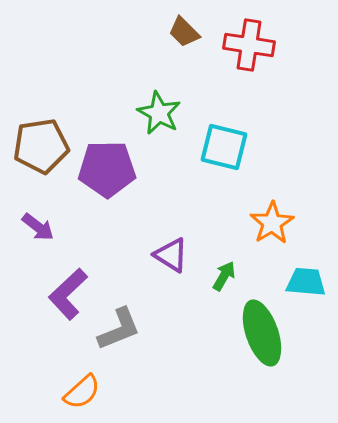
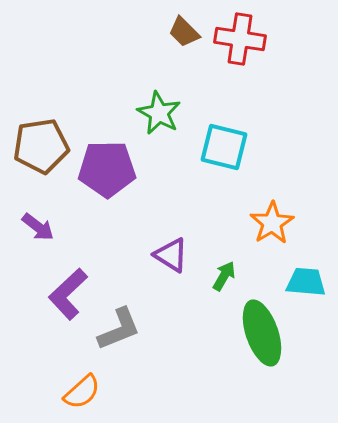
red cross: moved 9 px left, 6 px up
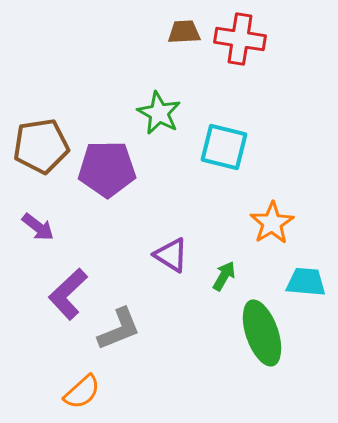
brown trapezoid: rotated 132 degrees clockwise
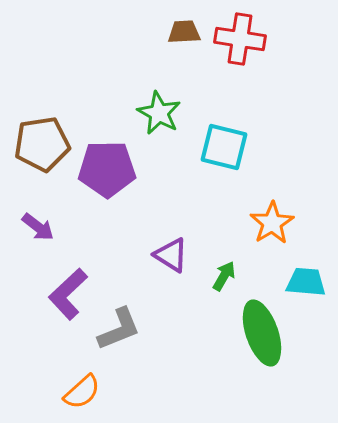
brown pentagon: moved 1 px right, 2 px up
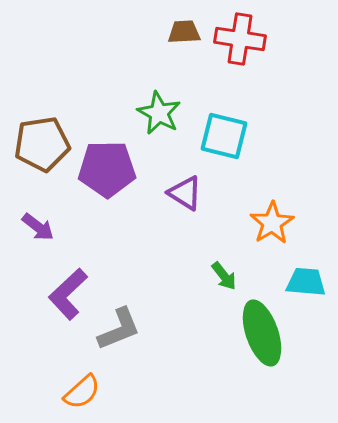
cyan square: moved 11 px up
purple triangle: moved 14 px right, 62 px up
green arrow: rotated 112 degrees clockwise
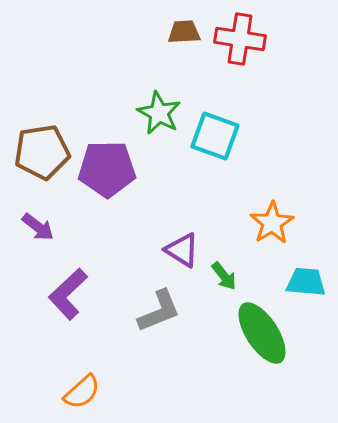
cyan square: moved 9 px left; rotated 6 degrees clockwise
brown pentagon: moved 8 px down
purple triangle: moved 3 px left, 57 px down
gray L-shape: moved 40 px right, 18 px up
green ellipse: rotated 14 degrees counterclockwise
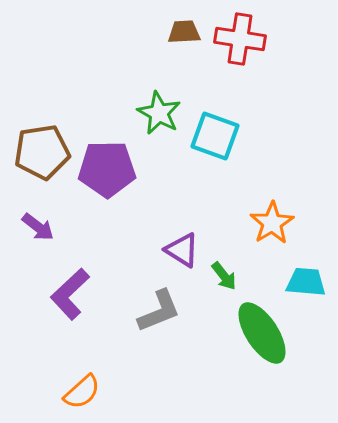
purple L-shape: moved 2 px right
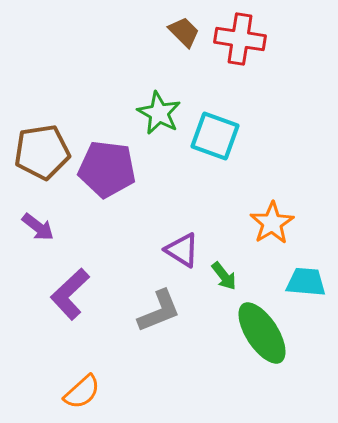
brown trapezoid: rotated 48 degrees clockwise
purple pentagon: rotated 8 degrees clockwise
